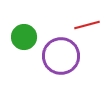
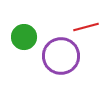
red line: moved 1 px left, 2 px down
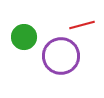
red line: moved 4 px left, 2 px up
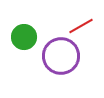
red line: moved 1 px left, 1 px down; rotated 15 degrees counterclockwise
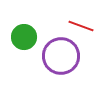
red line: rotated 50 degrees clockwise
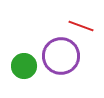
green circle: moved 29 px down
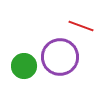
purple circle: moved 1 px left, 1 px down
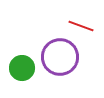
green circle: moved 2 px left, 2 px down
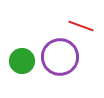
green circle: moved 7 px up
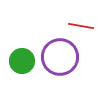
red line: rotated 10 degrees counterclockwise
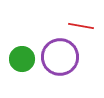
green circle: moved 2 px up
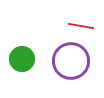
purple circle: moved 11 px right, 4 px down
